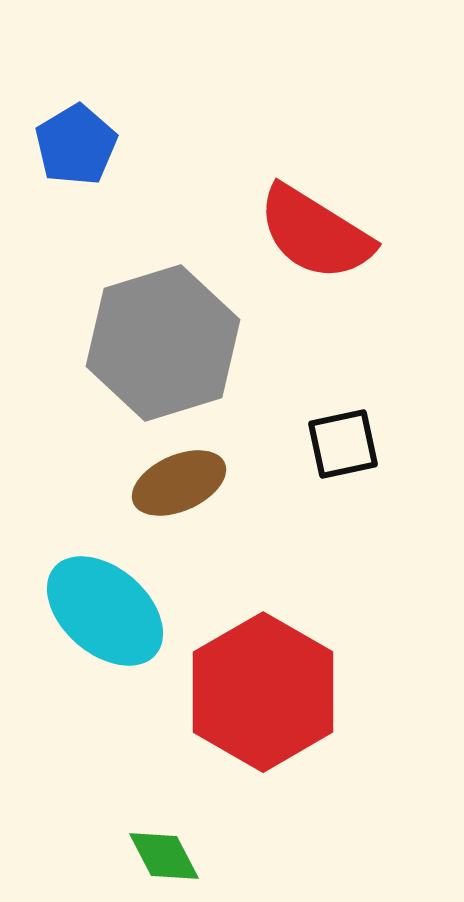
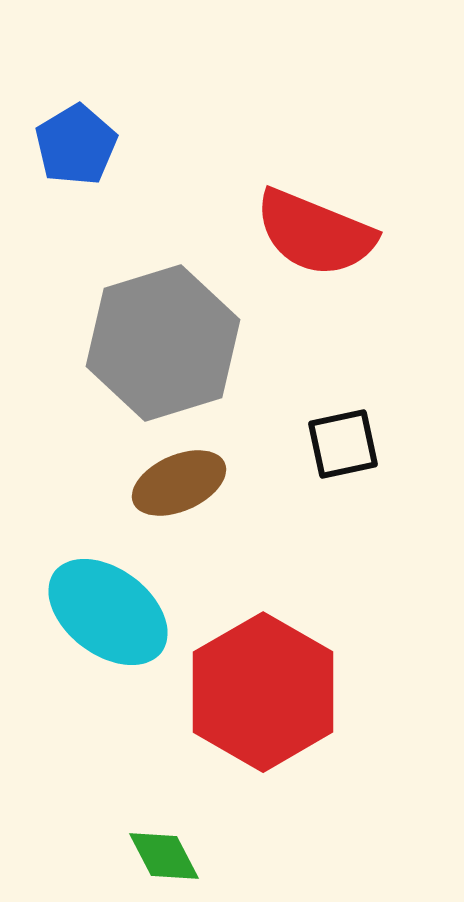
red semicircle: rotated 10 degrees counterclockwise
cyan ellipse: moved 3 px right, 1 px down; rotated 4 degrees counterclockwise
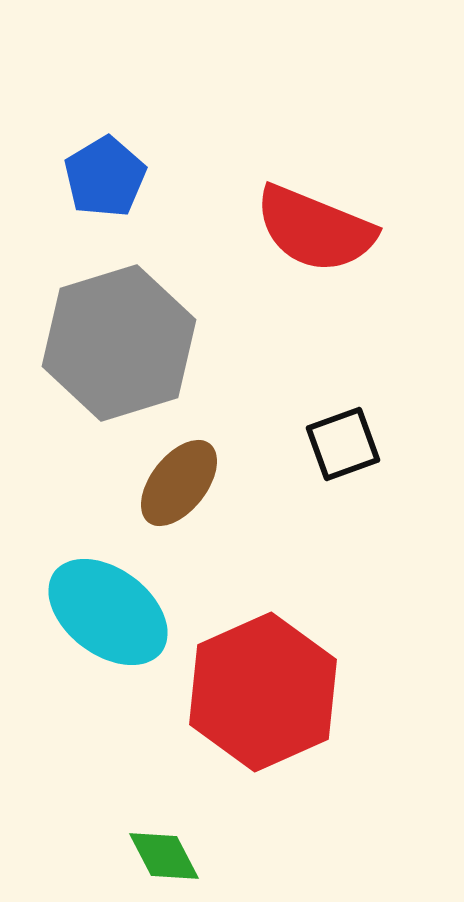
blue pentagon: moved 29 px right, 32 px down
red semicircle: moved 4 px up
gray hexagon: moved 44 px left
black square: rotated 8 degrees counterclockwise
brown ellipse: rotated 28 degrees counterclockwise
red hexagon: rotated 6 degrees clockwise
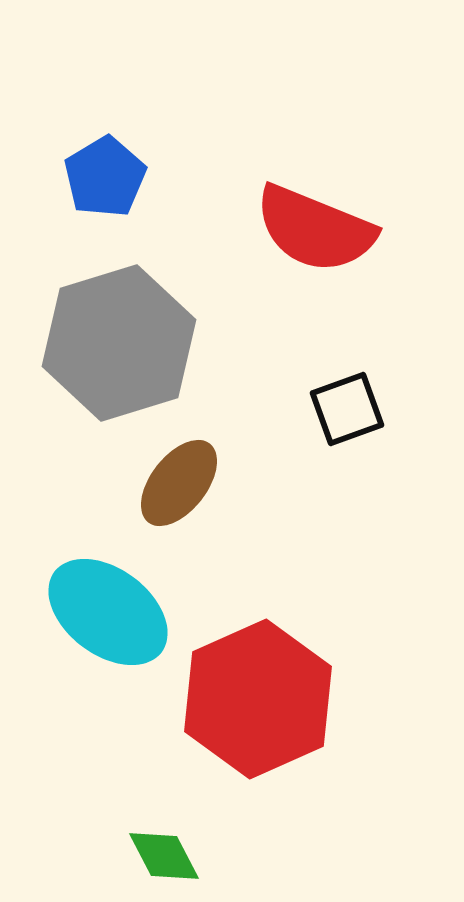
black square: moved 4 px right, 35 px up
red hexagon: moved 5 px left, 7 px down
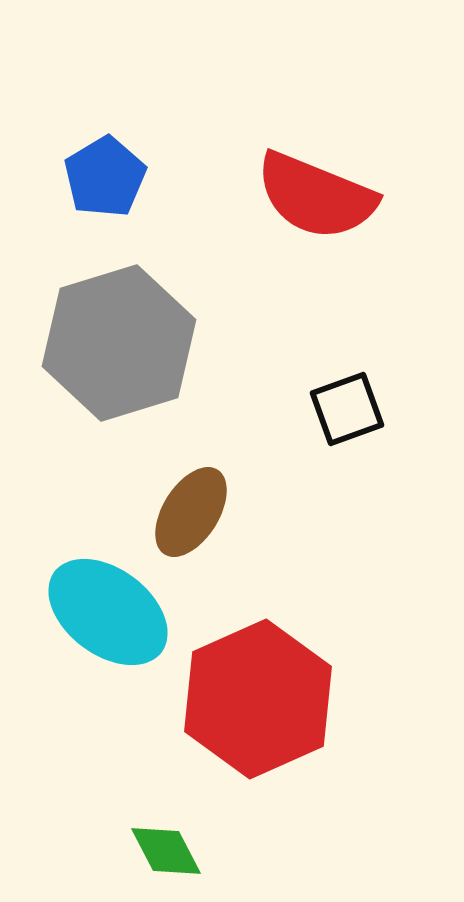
red semicircle: moved 1 px right, 33 px up
brown ellipse: moved 12 px right, 29 px down; rotated 6 degrees counterclockwise
green diamond: moved 2 px right, 5 px up
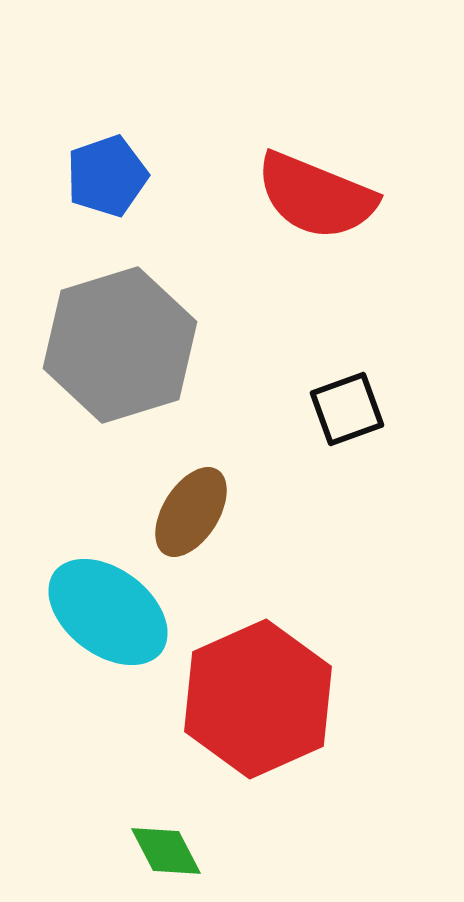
blue pentagon: moved 2 px right, 1 px up; rotated 12 degrees clockwise
gray hexagon: moved 1 px right, 2 px down
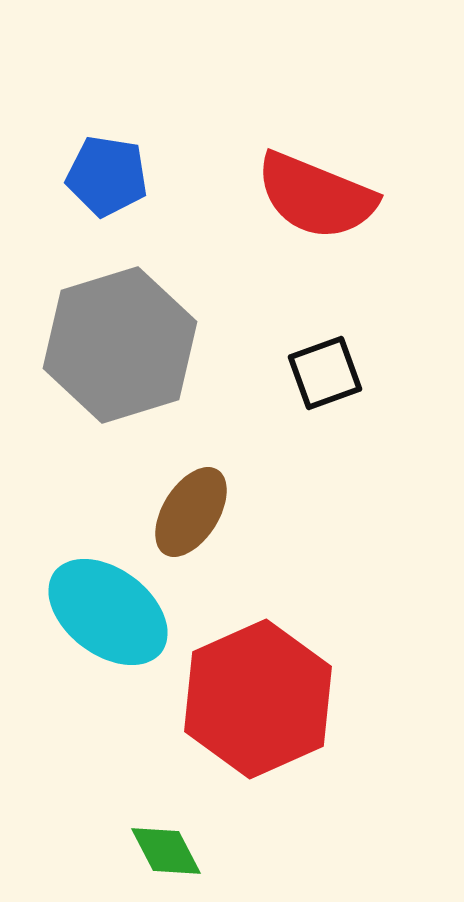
blue pentagon: rotated 28 degrees clockwise
black square: moved 22 px left, 36 px up
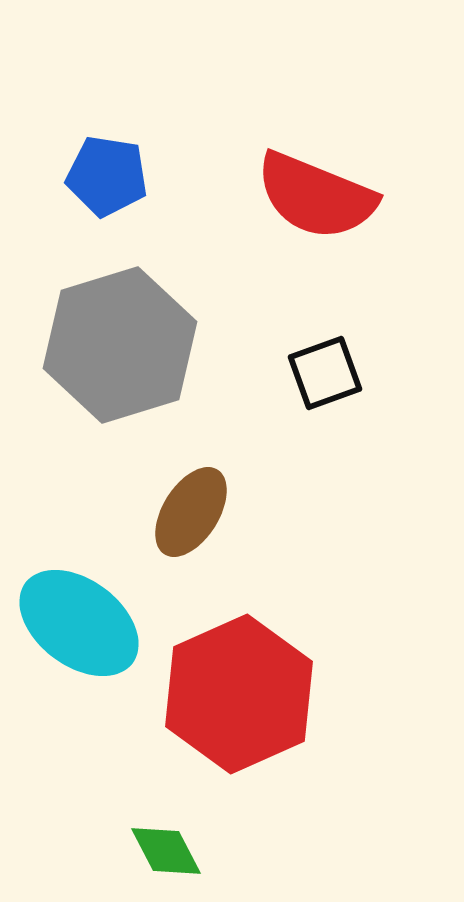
cyan ellipse: moved 29 px left, 11 px down
red hexagon: moved 19 px left, 5 px up
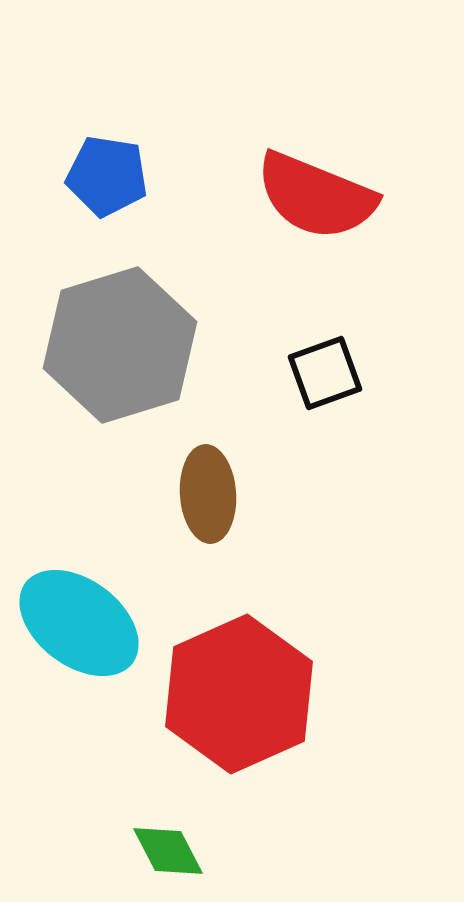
brown ellipse: moved 17 px right, 18 px up; rotated 36 degrees counterclockwise
green diamond: moved 2 px right
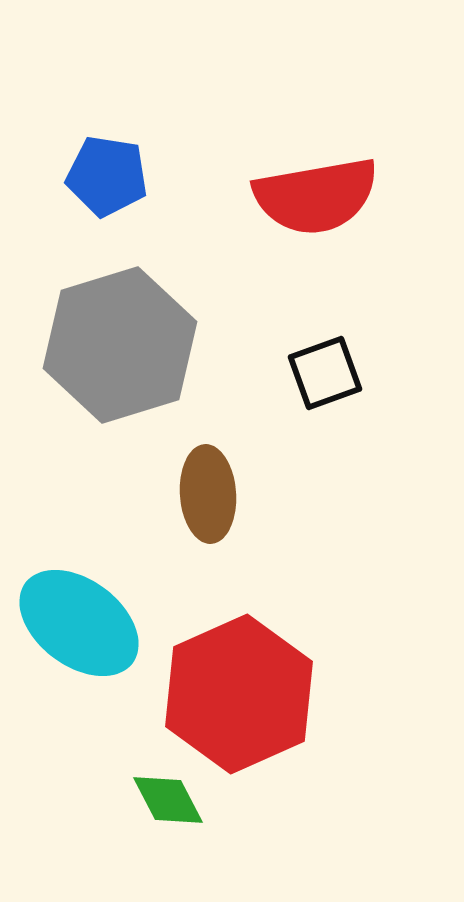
red semicircle: rotated 32 degrees counterclockwise
green diamond: moved 51 px up
